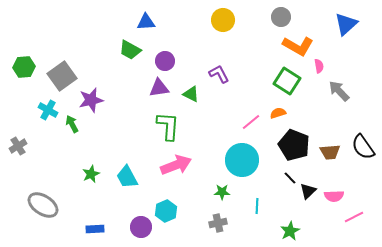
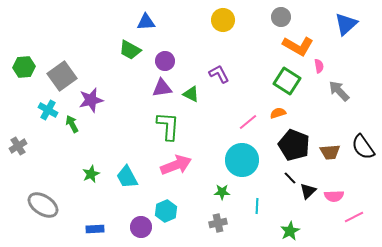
purple triangle at (159, 88): moved 3 px right
pink line at (251, 122): moved 3 px left
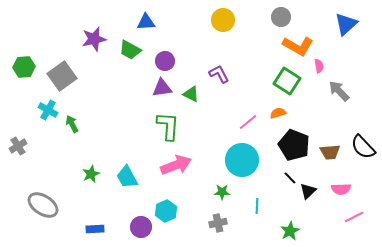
purple star at (91, 100): moved 3 px right, 61 px up
black semicircle at (363, 147): rotated 8 degrees counterclockwise
pink semicircle at (334, 196): moved 7 px right, 7 px up
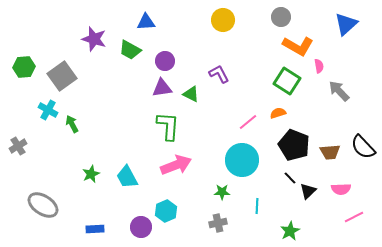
purple star at (94, 39): rotated 30 degrees clockwise
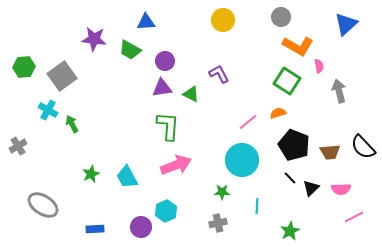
purple star at (94, 39): rotated 10 degrees counterclockwise
gray arrow at (339, 91): rotated 30 degrees clockwise
black triangle at (308, 191): moved 3 px right, 3 px up
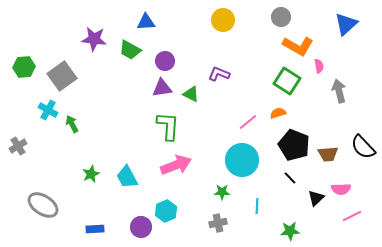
purple L-shape at (219, 74): rotated 40 degrees counterclockwise
brown trapezoid at (330, 152): moved 2 px left, 2 px down
black triangle at (311, 188): moved 5 px right, 10 px down
pink line at (354, 217): moved 2 px left, 1 px up
green star at (290, 231): rotated 24 degrees clockwise
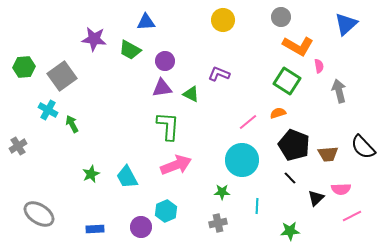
gray ellipse at (43, 205): moved 4 px left, 9 px down
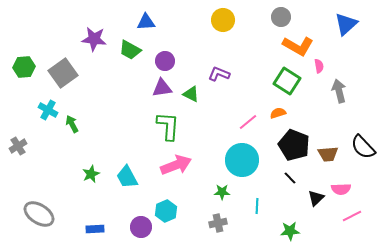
gray square at (62, 76): moved 1 px right, 3 px up
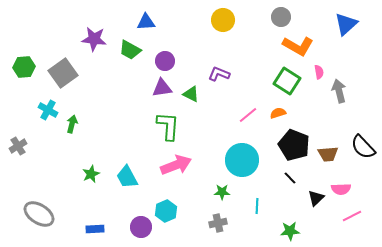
pink semicircle at (319, 66): moved 6 px down
pink line at (248, 122): moved 7 px up
green arrow at (72, 124): rotated 42 degrees clockwise
